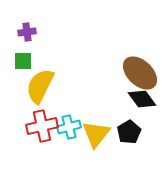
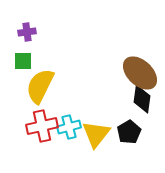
black diamond: rotated 44 degrees clockwise
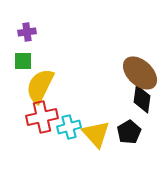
red cross: moved 9 px up
yellow triangle: rotated 20 degrees counterclockwise
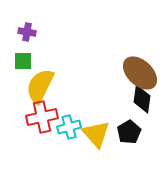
purple cross: rotated 18 degrees clockwise
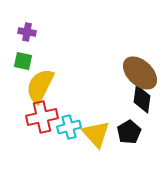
green square: rotated 12 degrees clockwise
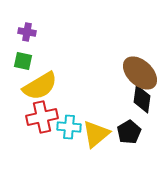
yellow semicircle: rotated 147 degrees counterclockwise
cyan cross: rotated 20 degrees clockwise
yellow triangle: rotated 32 degrees clockwise
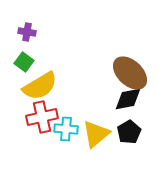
green square: moved 1 px right, 1 px down; rotated 24 degrees clockwise
brown ellipse: moved 10 px left
black diamond: moved 14 px left; rotated 72 degrees clockwise
cyan cross: moved 3 px left, 2 px down
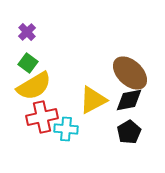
purple cross: rotated 36 degrees clockwise
green square: moved 4 px right, 1 px down
yellow semicircle: moved 6 px left
black diamond: moved 1 px right, 1 px down
yellow triangle: moved 3 px left, 34 px up; rotated 12 degrees clockwise
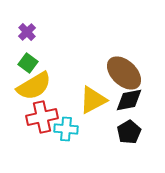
brown ellipse: moved 6 px left
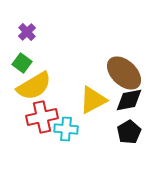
green square: moved 6 px left
